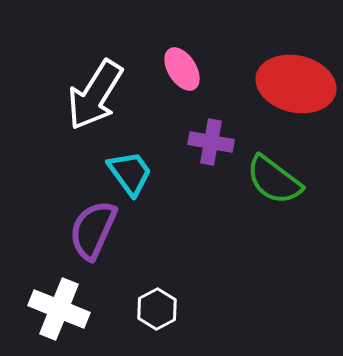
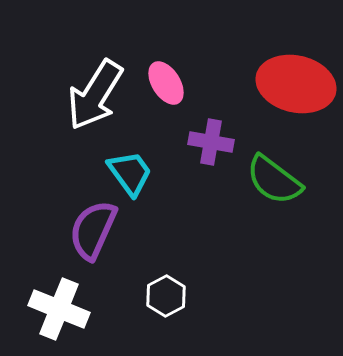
pink ellipse: moved 16 px left, 14 px down
white hexagon: moved 9 px right, 13 px up
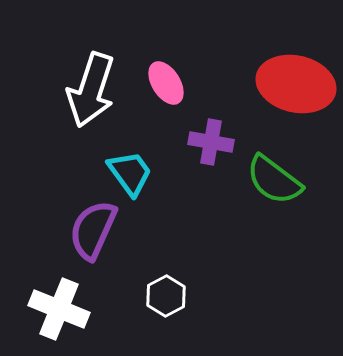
white arrow: moved 4 px left, 5 px up; rotated 14 degrees counterclockwise
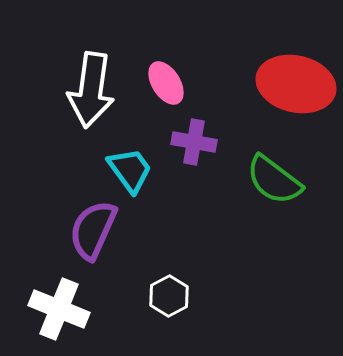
white arrow: rotated 10 degrees counterclockwise
purple cross: moved 17 px left
cyan trapezoid: moved 3 px up
white hexagon: moved 3 px right
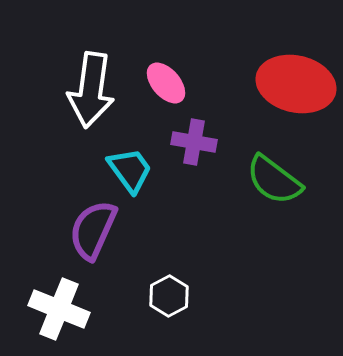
pink ellipse: rotated 9 degrees counterclockwise
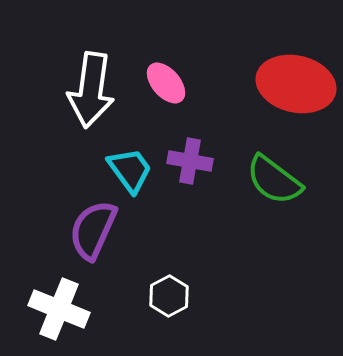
purple cross: moved 4 px left, 19 px down
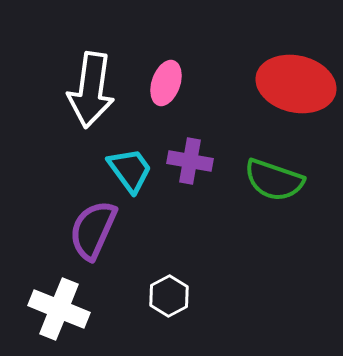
pink ellipse: rotated 60 degrees clockwise
green semicircle: rotated 18 degrees counterclockwise
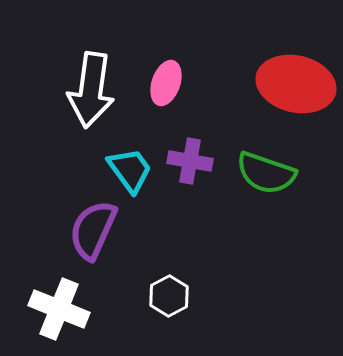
green semicircle: moved 8 px left, 7 px up
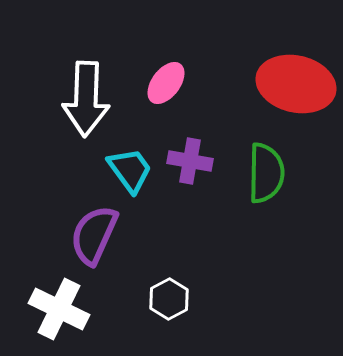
pink ellipse: rotated 18 degrees clockwise
white arrow: moved 5 px left, 9 px down; rotated 6 degrees counterclockwise
green semicircle: rotated 108 degrees counterclockwise
purple semicircle: moved 1 px right, 5 px down
white hexagon: moved 3 px down
white cross: rotated 4 degrees clockwise
